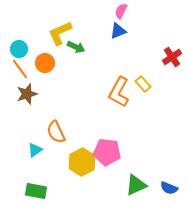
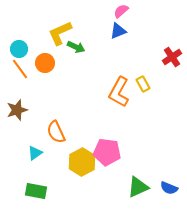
pink semicircle: rotated 21 degrees clockwise
yellow rectangle: rotated 14 degrees clockwise
brown star: moved 10 px left, 16 px down
cyan triangle: moved 3 px down
green triangle: moved 2 px right, 2 px down
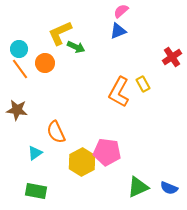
brown star: rotated 25 degrees clockwise
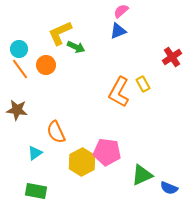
orange circle: moved 1 px right, 2 px down
green triangle: moved 4 px right, 12 px up
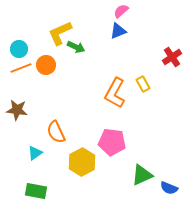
orange line: moved 1 px right, 1 px up; rotated 75 degrees counterclockwise
orange L-shape: moved 4 px left, 1 px down
pink pentagon: moved 5 px right, 10 px up
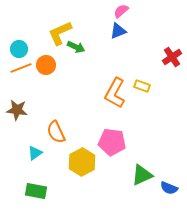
yellow rectangle: moved 1 px left, 2 px down; rotated 42 degrees counterclockwise
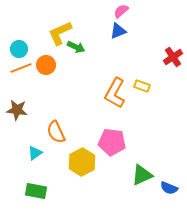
red cross: moved 1 px right
